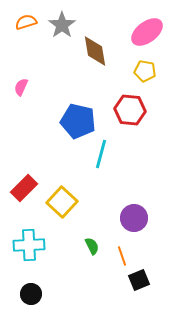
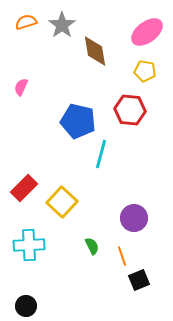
black circle: moved 5 px left, 12 px down
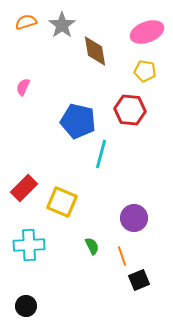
pink ellipse: rotated 16 degrees clockwise
pink semicircle: moved 2 px right
yellow square: rotated 20 degrees counterclockwise
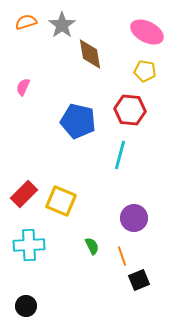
pink ellipse: rotated 48 degrees clockwise
brown diamond: moved 5 px left, 3 px down
cyan line: moved 19 px right, 1 px down
red rectangle: moved 6 px down
yellow square: moved 1 px left, 1 px up
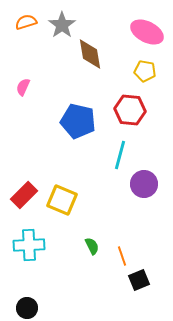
red rectangle: moved 1 px down
yellow square: moved 1 px right, 1 px up
purple circle: moved 10 px right, 34 px up
black circle: moved 1 px right, 2 px down
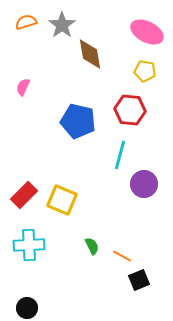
orange line: rotated 42 degrees counterclockwise
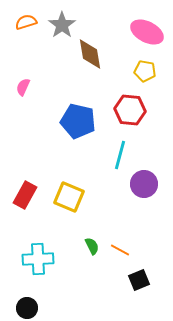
red rectangle: moved 1 px right; rotated 16 degrees counterclockwise
yellow square: moved 7 px right, 3 px up
cyan cross: moved 9 px right, 14 px down
orange line: moved 2 px left, 6 px up
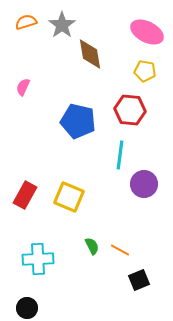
cyan line: rotated 8 degrees counterclockwise
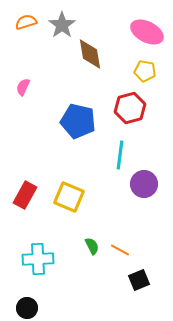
red hexagon: moved 2 px up; rotated 20 degrees counterclockwise
